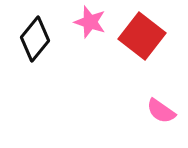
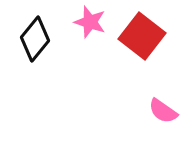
pink semicircle: moved 2 px right
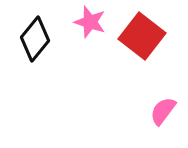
pink semicircle: rotated 92 degrees clockwise
